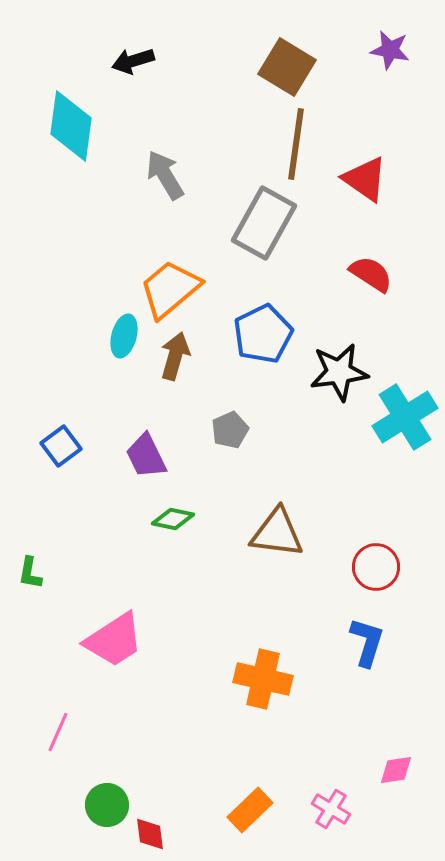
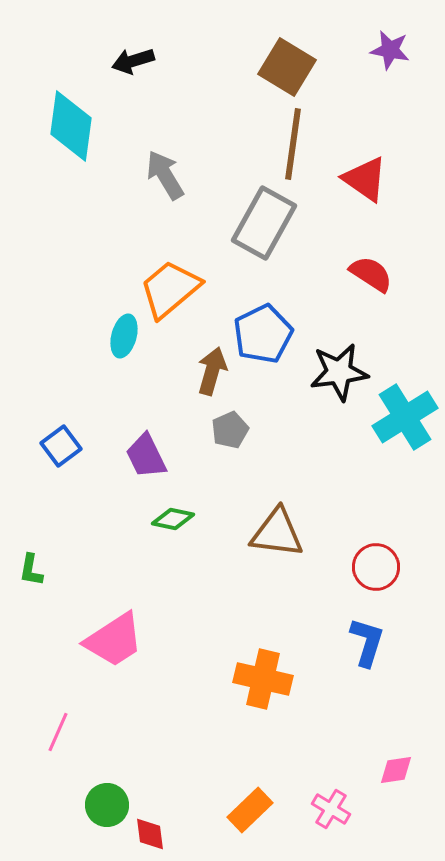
brown line: moved 3 px left
brown arrow: moved 37 px right, 15 px down
green L-shape: moved 1 px right, 3 px up
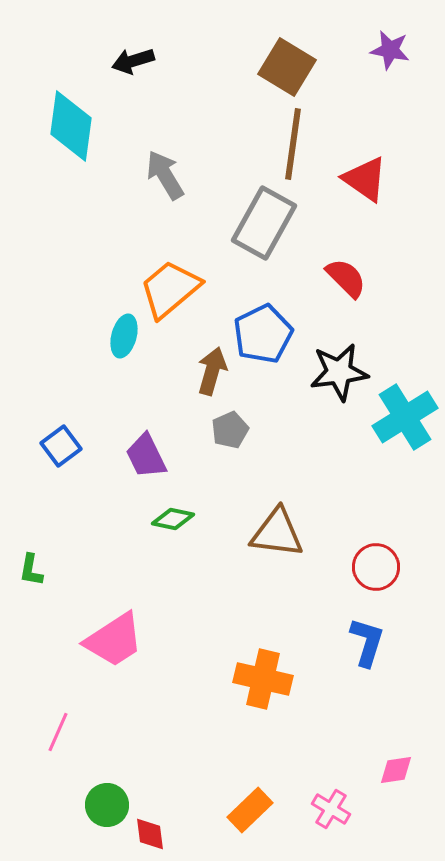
red semicircle: moved 25 px left, 4 px down; rotated 12 degrees clockwise
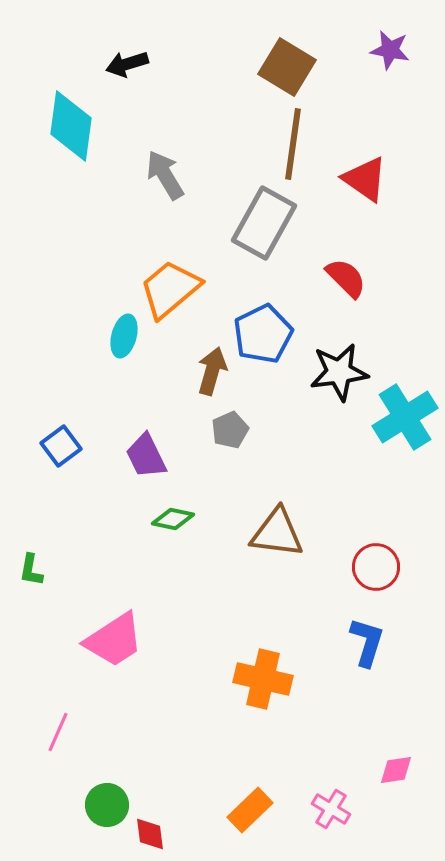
black arrow: moved 6 px left, 3 px down
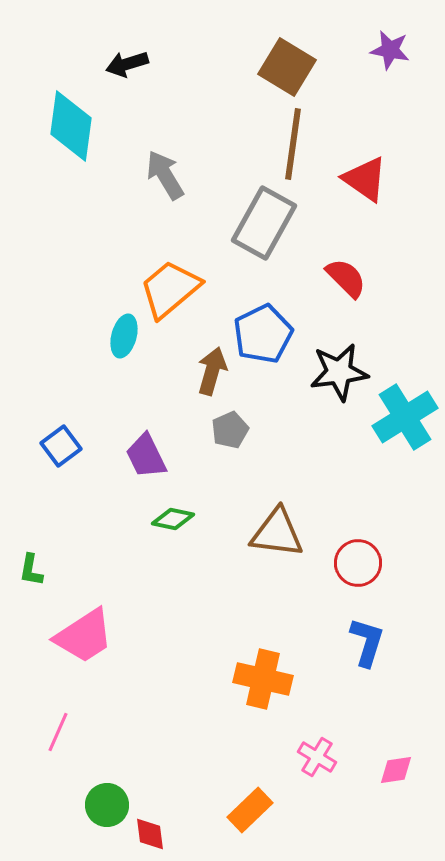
red circle: moved 18 px left, 4 px up
pink trapezoid: moved 30 px left, 4 px up
pink cross: moved 14 px left, 52 px up
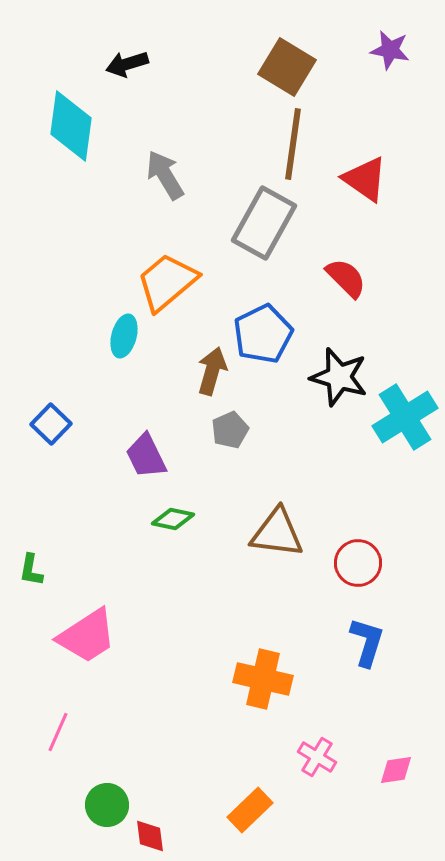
orange trapezoid: moved 3 px left, 7 px up
black star: moved 5 px down; rotated 24 degrees clockwise
blue square: moved 10 px left, 22 px up; rotated 9 degrees counterclockwise
pink trapezoid: moved 3 px right
red diamond: moved 2 px down
